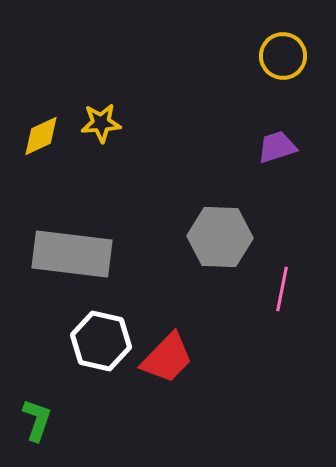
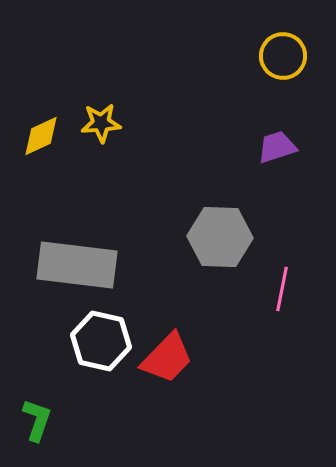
gray rectangle: moved 5 px right, 11 px down
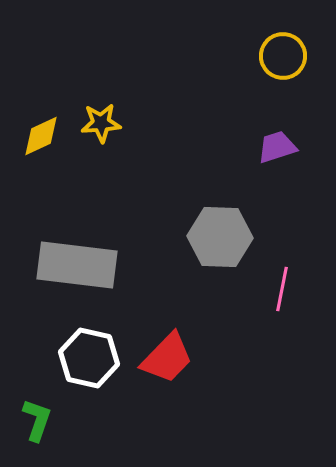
white hexagon: moved 12 px left, 17 px down
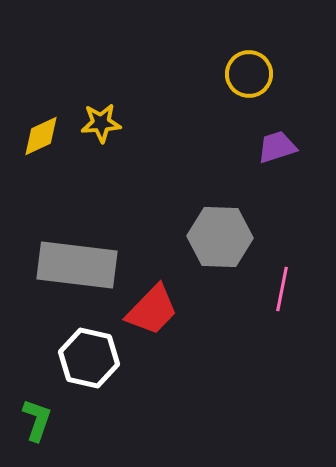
yellow circle: moved 34 px left, 18 px down
red trapezoid: moved 15 px left, 48 px up
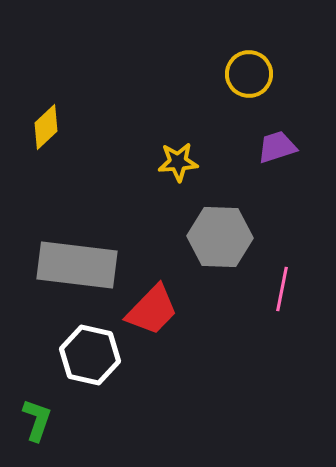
yellow star: moved 77 px right, 39 px down
yellow diamond: moved 5 px right, 9 px up; rotated 18 degrees counterclockwise
white hexagon: moved 1 px right, 3 px up
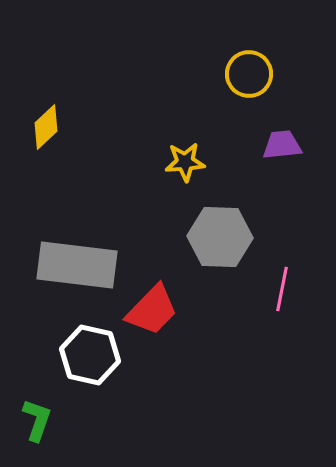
purple trapezoid: moved 5 px right, 2 px up; rotated 12 degrees clockwise
yellow star: moved 7 px right
